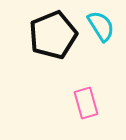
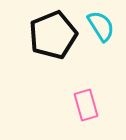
pink rectangle: moved 2 px down
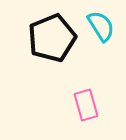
black pentagon: moved 1 px left, 3 px down
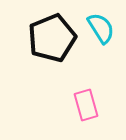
cyan semicircle: moved 2 px down
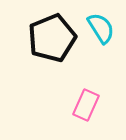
pink rectangle: rotated 40 degrees clockwise
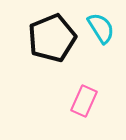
pink rectangle: moved 2 px left, 4 px up
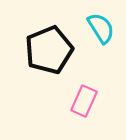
black pentagon: moved 3 px left, 12 px down
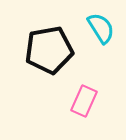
black pentagon: rotated 12 degrees clockwise
